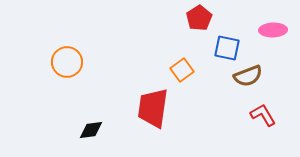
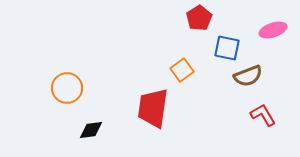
pink ellipse: rotated 16 degrees counterclockwise
orange circle: moved 26 px down
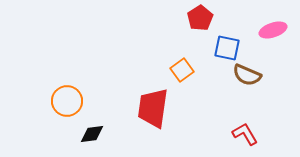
red pentagon: moved 1 px right
brown semicircle: moved 1 px left, 1 px up; rotated 44 degrees clockwise
orange circle: moved 13 px down
red L-shape: moved 18 px left, 19 px down
black diamond: moved 1 px right, 4 px down
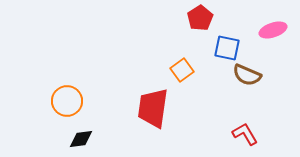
black diamond: moved 11 px left, 5 px down
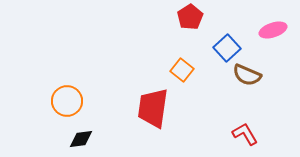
red pentagon: moved 10 px left, 1 px up
blue square: rotated 36 degrees clockwise
orange square: rotated 15 degrees counterclockwise
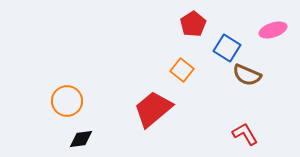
red pentagon: moved 3 px right, 7 px down
blue square: rotated 16 degrees counterclockwise
red trapezoid: moved 1 px down; rotated 42 degrees clockwise
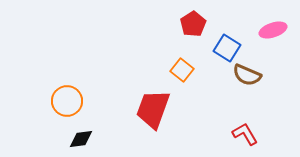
red trapezoid: rotated 30 degrees counterclockwise
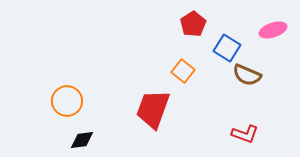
orange square: moved 1 px right, 1 px down
red L-shape: rotated 140 degrees clockwise
black diamond: moved 1 px right, 1 px down
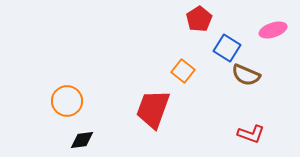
red pentagon: moved 6 px right, 5 px up
brown semicircle: moved 1 px left
red L-shape: moved 6 px right
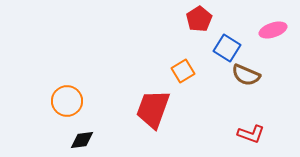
orange square: rotated 20 degrees clockwise
